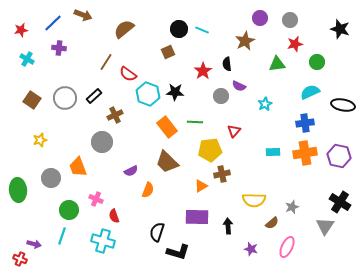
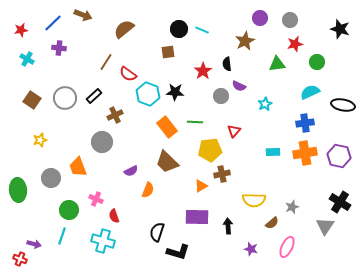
brown square at (168, 52): rotated 16 degrees clockwise
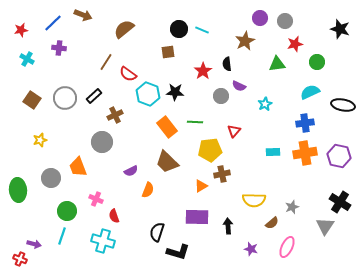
gray circle at (290, 20): moved 5 px left, 1 px down
green circle at (69, 210): moved 2 px left, 1 px down
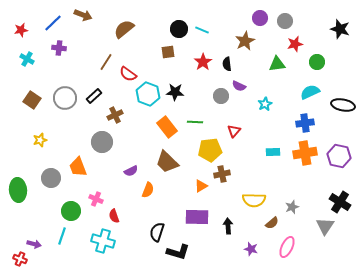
red star at (203, 71): moved 9 px up
green circle at (67, 211): moved 4 px right
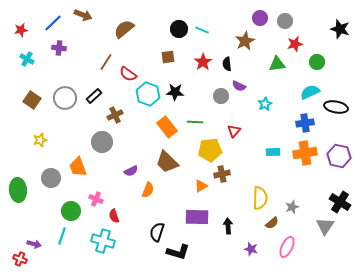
brown square at (168, 52): moved 5 px down
black ellipse at (343, 105): moved 7 px left, 2 px down
yellow semicircle at (254, 200): moved 6 px right, 2 px up; rotated 90 degrees counterclockwise
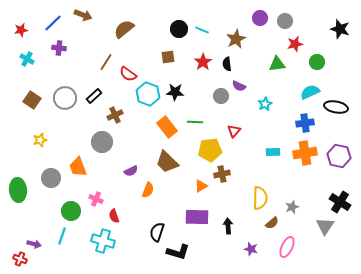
brown star at (245, 41): moved 9 px left, 2 px up
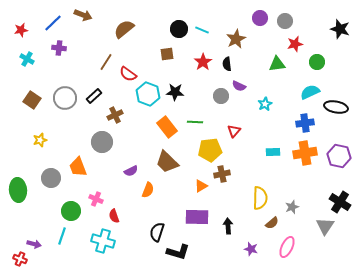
brown square at (168, 57): moved 1 px left, 3 px up
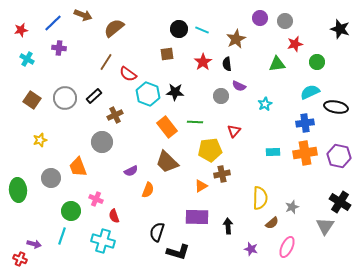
brown semicircle at (124, 29): moved 10 px left, 1 px up
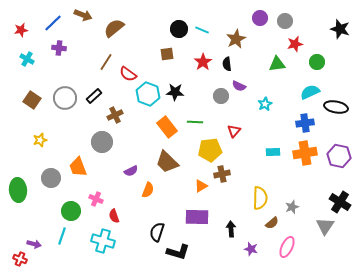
black arrow at (228, 226): moved 3 px right, 3 px down
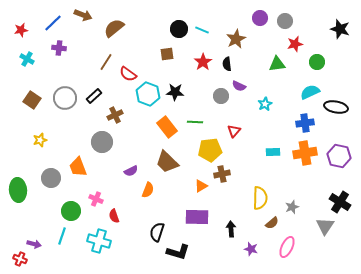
cyan cross at (103, 241): moved 4 px left
